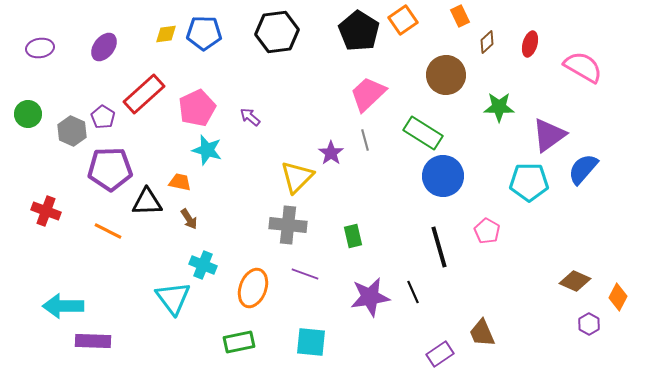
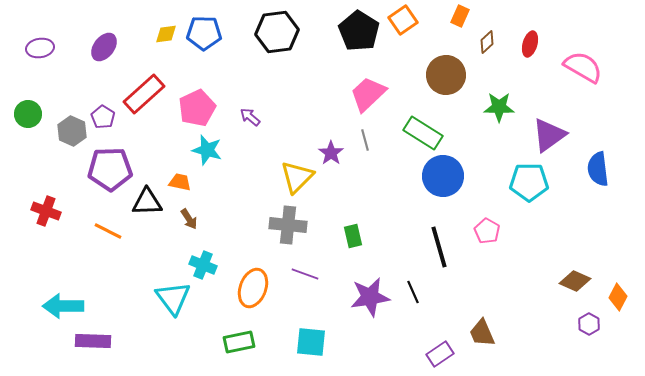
orange rectangle at (460, 16): rotated 50 degrees clockwise
blue semicircle at (583, 169): moved 15 px right; rotated 48 degrees counterclockwise
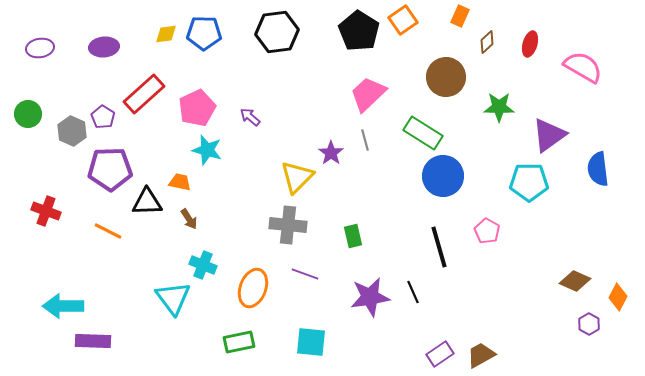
purple ellipse at (104, 47): rotated 48 degrees clockwise
brown circle at (446, 75): moved 2 px down
brown trapezoid at (482, 333): moved 1 px left, 22 px down; rotated 84 degrees clockwise
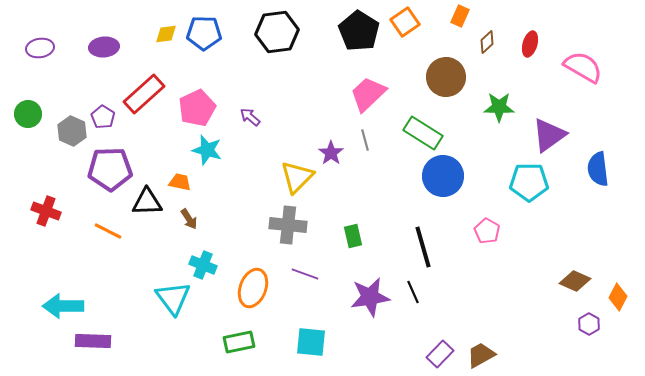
orange square at (403, 20): moved 2 px right, 2 px down
black line at (439, 247): moved 16 px left
purple rectangle at (440, 354): rotated 12 degrees counterclockwise
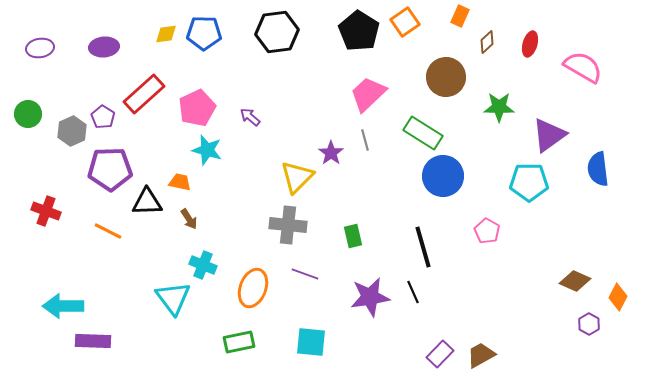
gray hexagon at (72, 131): rotated 12 degrees clockwise
